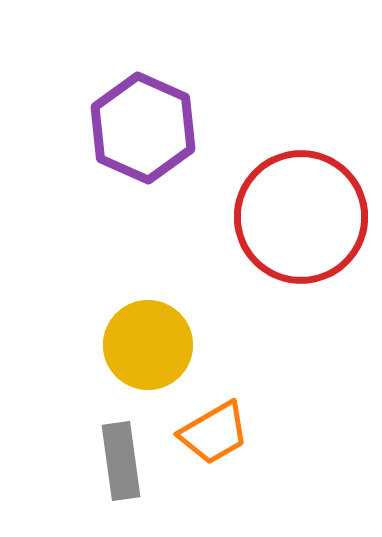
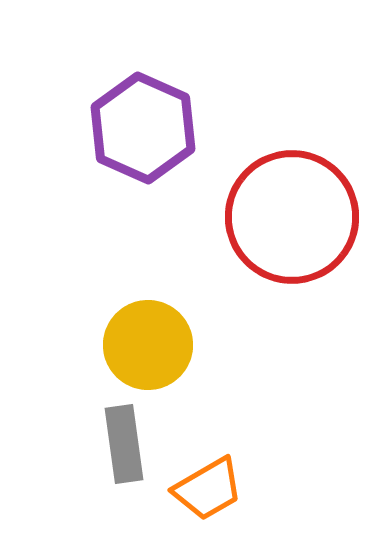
red circle: moved 9 px left
orange trapezoid: moved 6 px left, 56 px down
gray rectangle: moved 3 px right, 17 px up
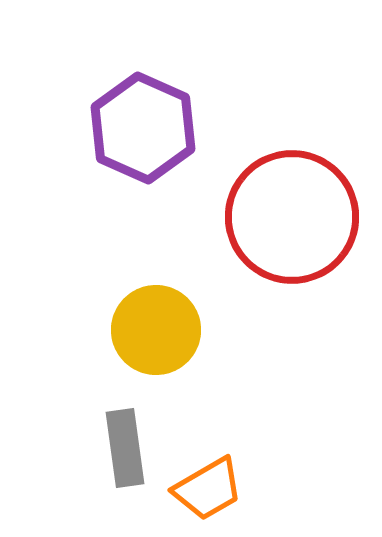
yellow circle: moved 8 px right, 15 px up
gray rectangle: moved 1 px right, 4 px down
